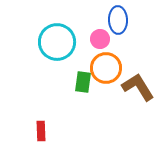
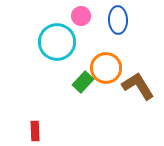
pink circle: moved 19 px left, 23 px up
green rectangle: rotated 35 degrees clockwise
brown L-shape: moved 1 px up
red rectangle: moved 6 px left
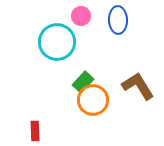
orange circle: moved 13 px left, 32 px down
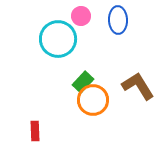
cyan circle: moved 1 px right, 3 px up
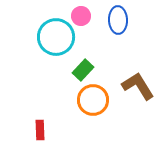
cyan circle: moved 2 px left, 2 px up
green rectangle: moved 12 px up
red rectangle: moved 5 px right, 1 px up
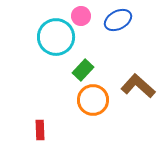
blue ellipse: rotated 64 degrees clockwise
brown L-shape: rotated 16 degrees counterclockwise
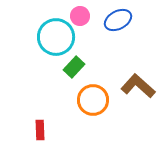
pink circle: moved 1 px left
green rectangle: moved 9 px left, 3 px up
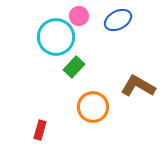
pink circle: moved 1 px left
brown L-shape: rotated 12 degrees counterclockwise
orange circle: moved 7 px down
red rectangle: rotated 18 degrees clockwise
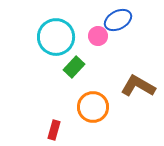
pink circle: moved 19 px right, 20 px down
red rectangle: moved 14 px right
